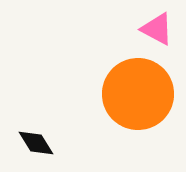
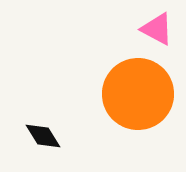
black diamond: moved 7 px right, 7 px up
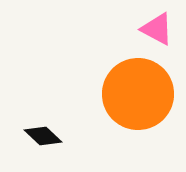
black diamond: rotated 15 degrees counterclockwise
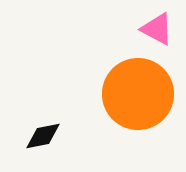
black diamond: rotated 54 degrees counterclockwise
